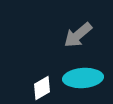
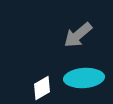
cyan ellipse: moved 1 px right
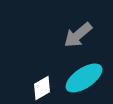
cyan ellipse: rotated 30 degrees counterclockwise
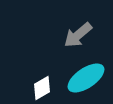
cyan ellipse: moved 2 px right
